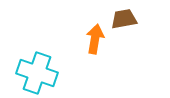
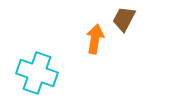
brown trapezoid: rotated 52 degrees counterclockwise
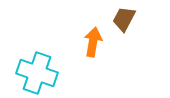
orange arrow: moved 2 px left, 3 px down
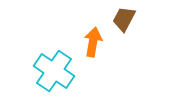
cyan cross: moved 17 px right, 2 px up; rotated 15 degrees clockwise
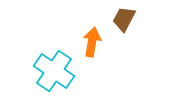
orange arrow: moved 1 px left
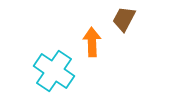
orange arrow: rotated 12 degrees counterclockwise
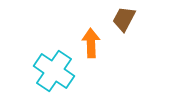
orange arrow: moved 1 px left, 1 px down
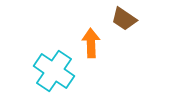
brown trapezoid: rotated 84 degrees counterclockwise
